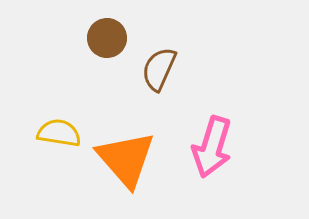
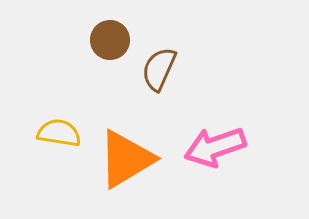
brown circle: moved 3 px right, 2 px down
pink arrow: moved 3 px right; rotated 54 degrees clockwise
orange triangle: rotated 40 degrees clockwise
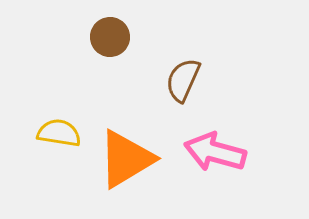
brown circle: moved 3 px up
brown semicircle: moved 24 px right, 11 px down
pink arrow: moved 5 px down; rotated 34 degrees clockwise
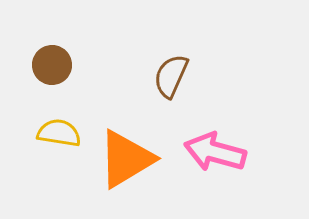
brown circle: moved 58 px left, 28 px down
brown semicircle: moved 12 px left, 4 px up
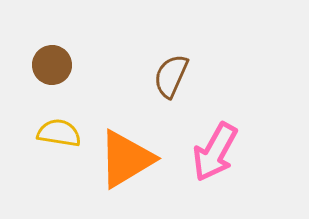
pink arrow: rotated 76 degrees counterclockwise
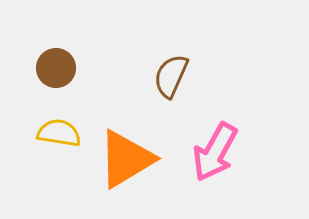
brown circle: moved 4 px right, 3 px down
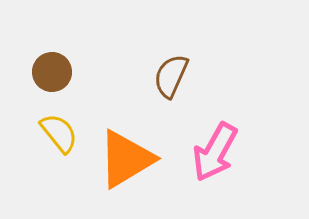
brown circle: moved 4 px left, 4 px down
yellow semicircle: rotated 42 degrees clockwise
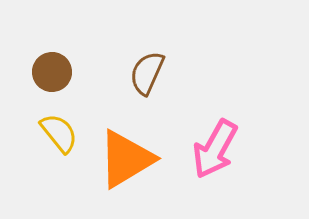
brown semicircle: moved 24 px left, 3 px up
pink arrow: moved 3 px up
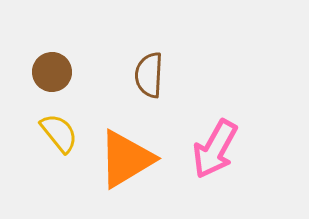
brown semicircle: moved 2 px right, 2 px down; rotated 21 degrees counterclockwise
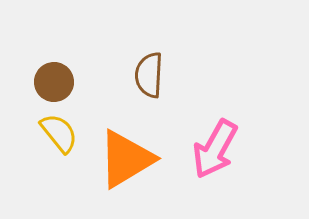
brown circle: moved 2 px right, 10 px down
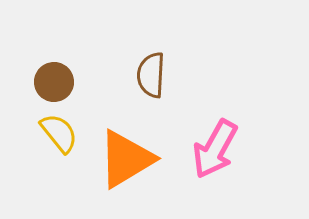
brown semicircle: moved 2 px right
